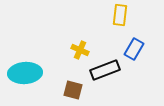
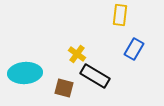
yellow cross: moved 3 px left, 4 px down; rotated 12 degrees clockwise
black rectangle: moved 10 px left, 6 px down; rotated 52 degrees clockwise
brown square: moved 9 px left, 2 px up
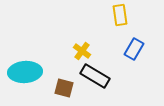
yellow rectangle: rotated 15 degrees counterclockwise
yellow cross: moved 5 px right, 3 px up
cyan ellipse: moved 1 px up
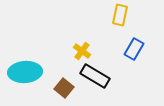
yellow rectangle: rotated 20 degrees clockwise
brown square: rotated 24 degrees clockwise
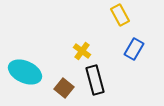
yellow rectangle: rotated 40 degrees counterclockwise
cyan ellipse: rotated 28 degrees clockwise
black rectangle: moved 4 px down; rotated 44 degrees clockwise
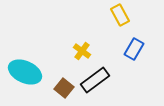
black rectangle: rotated 68 degrees clockwise
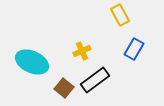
yellow cross: rotated 30 degrees clockwise
cyan ellipse: moved 7 px right, 10 px up
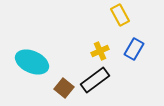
yellow cross: moved 18 px right
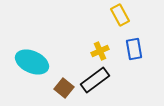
blue rectangle: rotated 40 degrees counterclockwise
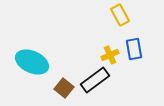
yellow cross: moved 10 px right, 4 px down
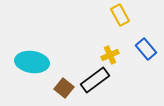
blue rectangle: moved 12 px right; rotated 30 degrees counterclockwise
cyan ellipse: rotated 16 degrees counterclockwise
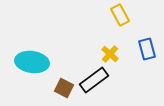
blue rectangle: moved 1 px right; rotated 25 degrees clockwise
yellow cross: moved 1 px up; rotated 24 degrees counterclockwise
black rectangle: moved 1 px left
brown square: rotated 12 degrees counterclockwise
